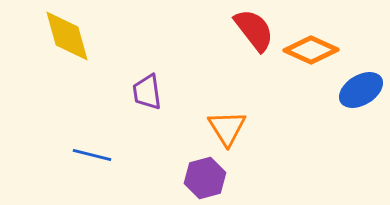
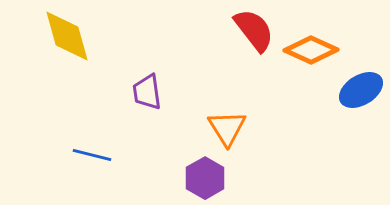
purple hexagon: rotated 15 degrees counterclockwise
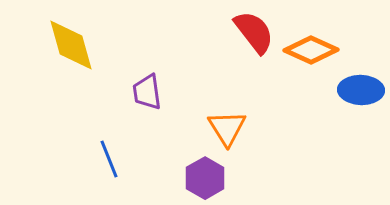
red semicircle: moved 2 px down
yellow diamond: moved 4 px right, 9 px down
blue ellipse: rotated 33 degrees clockwise
blue line: moved 17 px right, 4 px down; rotated 54 degrees clockwise
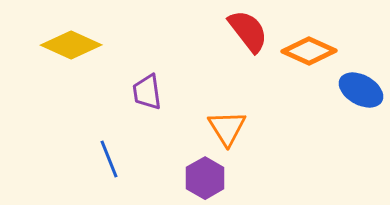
red semicircle: moved 6 px left, 1 px up
yellow diamond: rotated 50 degrees counterclockwise
orange diamond: moved 2 px left, 1 px down
blue ellipse: rotated 27 degrees clockwise
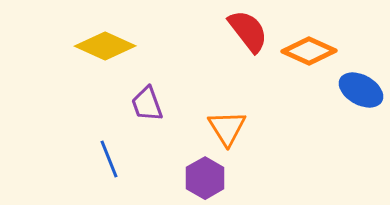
yellow diamond: moved 34 px right, 1 px down
purple trapezoid: moved 12 px down; rotated 12 degrees counterclockwise
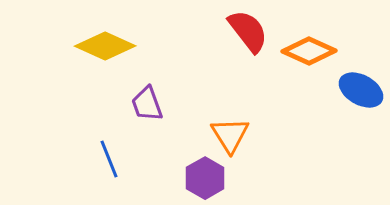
orange triangle: moved 3 px right, 7 px down
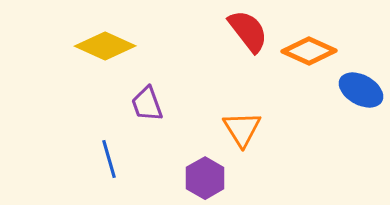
orange triangle: moved 12 px right, 6 px up
blue line: rotated 6 degrees clockwise
